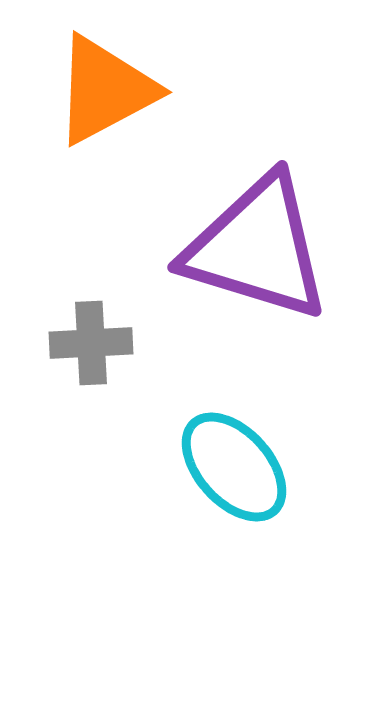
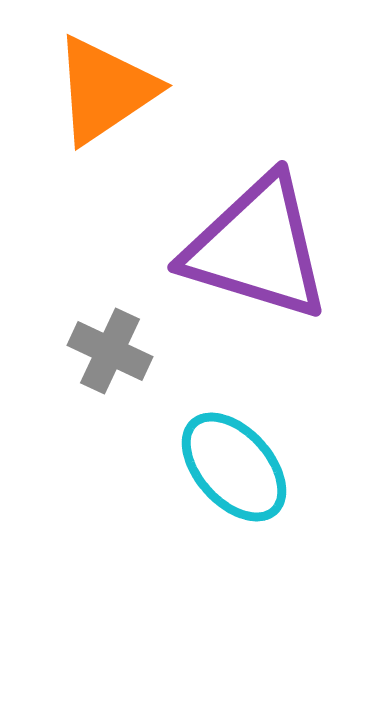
orange triangle: rotated 6 degrees counterclockwise
gray cross: moved 19 px right, 8 px down; rotated 28 degrees clockwise
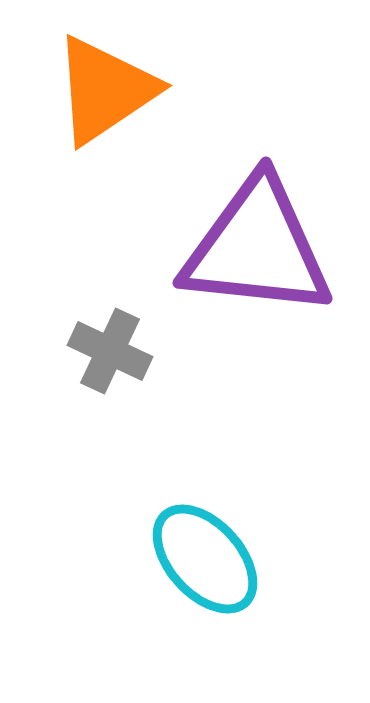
purple triangle: rotated 11 degrees counterclockwise
cyan ellipse: moved 29 px left, 92 px down
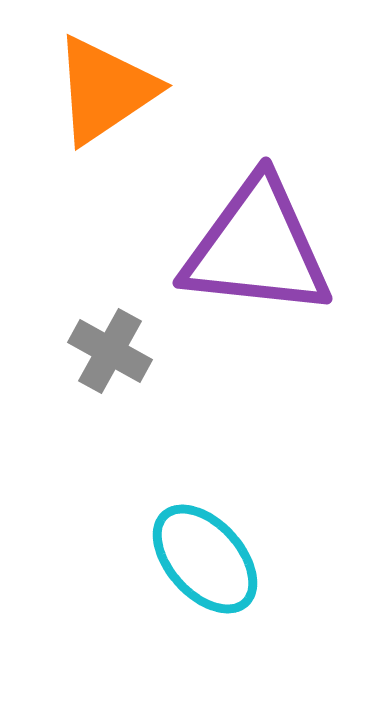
gray cross: rotated 4 degrees clockwise
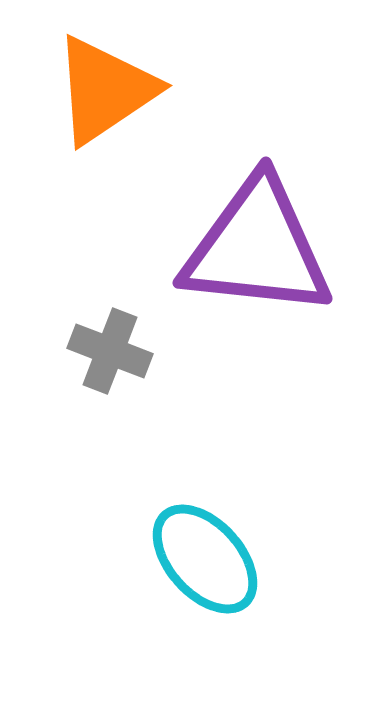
gray cross: rotated 8 degrees counterclockwise
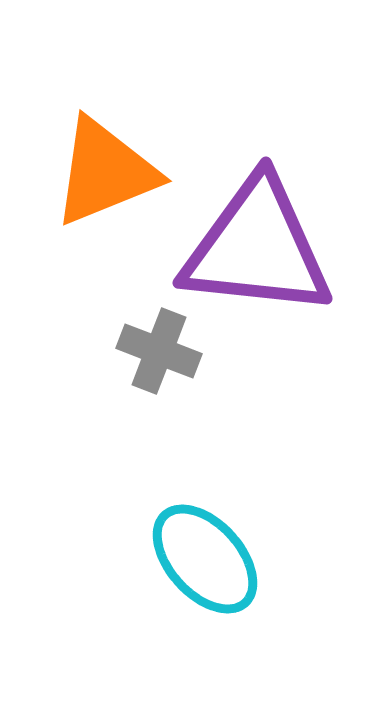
orange triangle: moved 82 px down; rotated 12 degrees clockwise
gray cross: moved 49 px right
